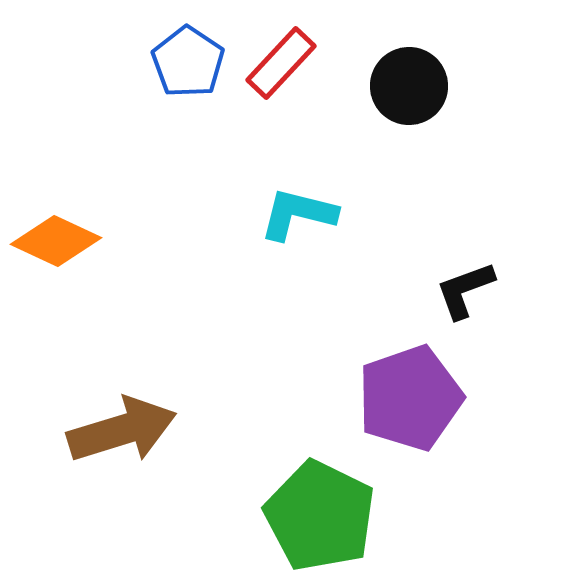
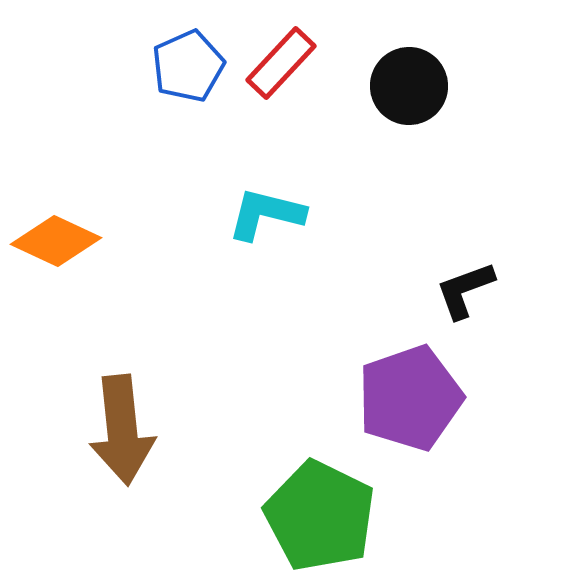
blue pentagon: moved 4 px down; rotated 14 degrees clockwise
cyan L-shape: moved 32 px left
brown arrow: rotated 101 degrees clockwise
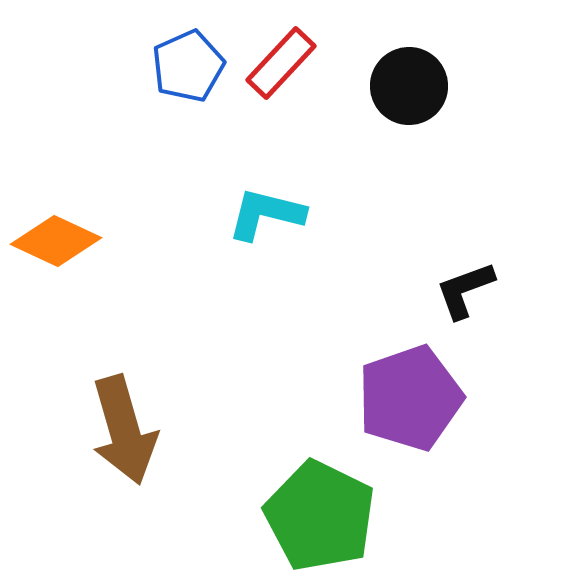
brown arrow: moved 2 px right; rotated 10 degrees counterclockwise
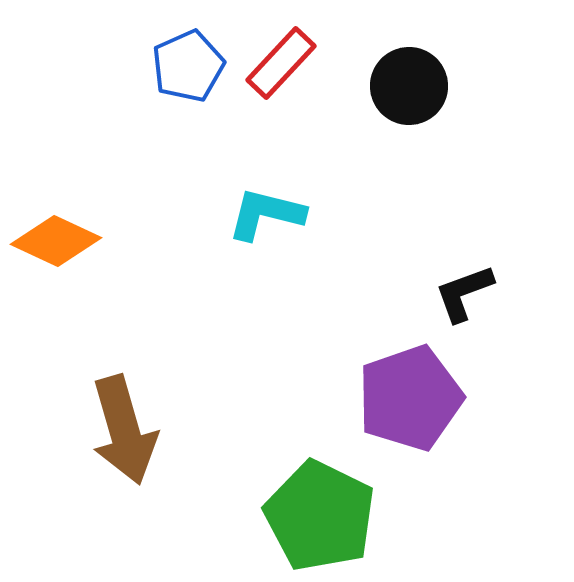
black L-shape: moved 1 px left, 3 px down
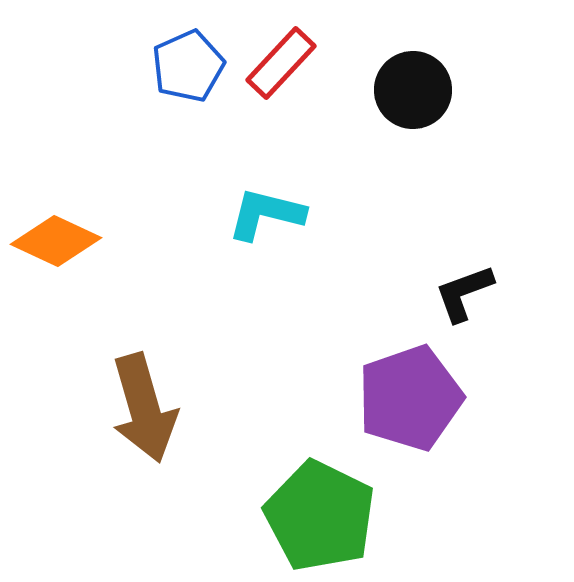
black circle: moved 4 px right, 4 px down
brown arrow: moved 20 px right, 22 px up
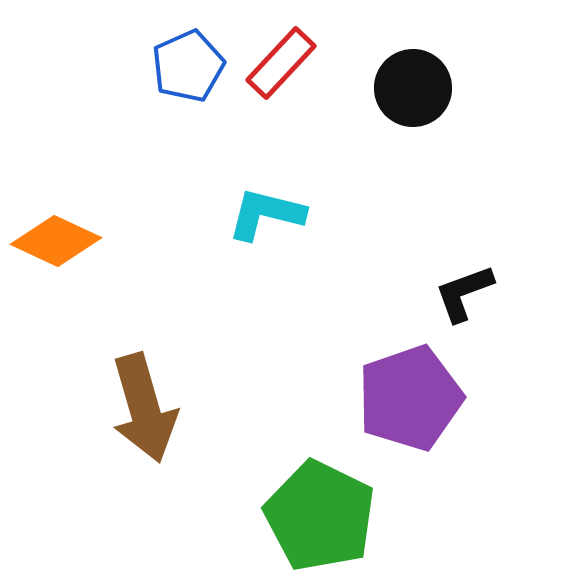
black circle: moved 2 px up
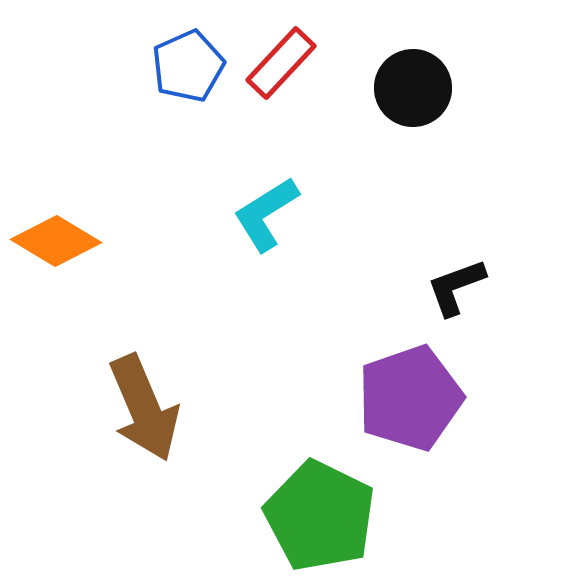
cyan L-shape: rotated 46 degrees counterclockwise
orange diamond: rotated 6 degrees clockwise
black L-shape: moved 8 px left, 6 px up
brown arrow: rotated 7 degrees counterclockwise
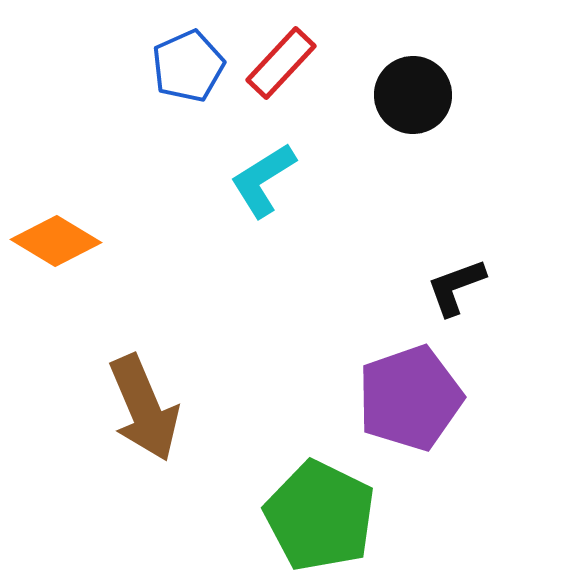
black circle: moved 7 px down
cyan L-shape: moved 3 px left, 34 px up
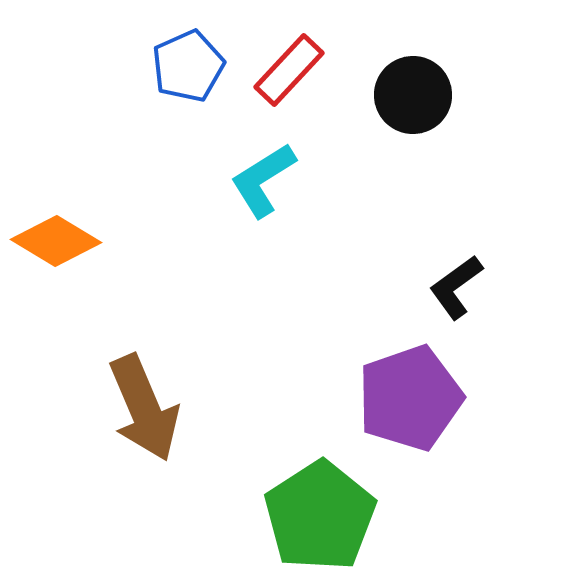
red rectangle: moved 8 px right, 7 px down
black L-shape: rotated 16 degrees counterclockwise
green pentagon: rotated 13 degrees clockwise
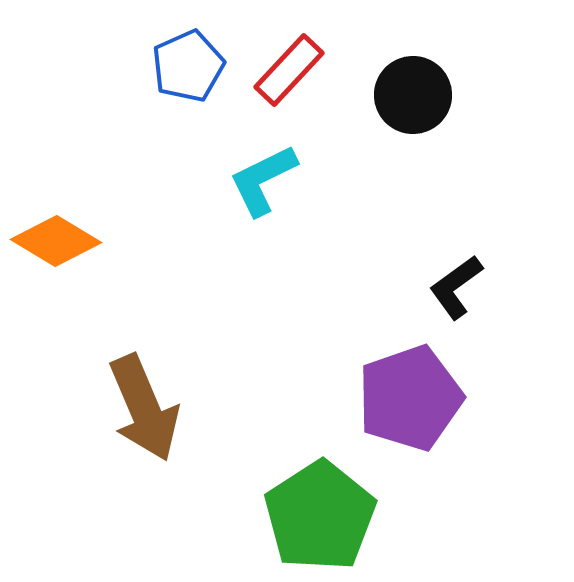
cyan L-shape: rotated 6 degrees clockwise
